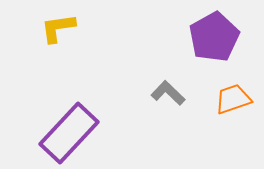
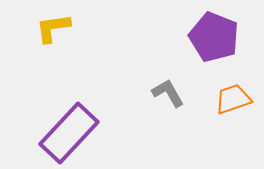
yellow L-shape: moved 5 px left
purple pentagon: rotated 21 degrees counterclockwise
gray L-shape: rotated 16 degrees clockwise
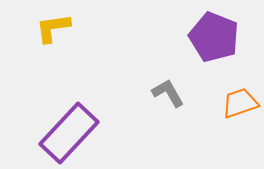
orange trapezoid: moved 7 px right, 4 px down
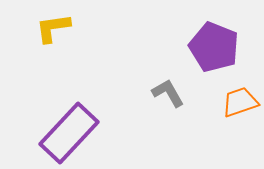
purple pentagon: moved 10 px down
orange trapezoid: moved 1 px up
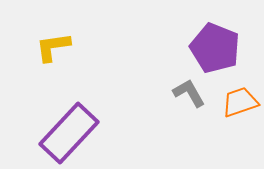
yellow L-shape: moved 19 px down
purple pentagon: moved 1 px right, 1 px down
gray L-shape: moved 21 px right
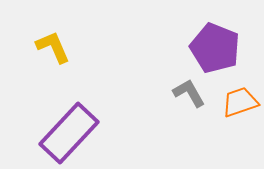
yellow L-shape: rotated 75 degrees clockwise
